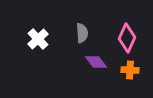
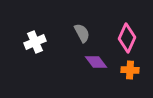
gray semicircle: rotated 24 degrees counterclockwise
white cross: moved 3 px left, 3 px down; rotated 20 degrees clockwise
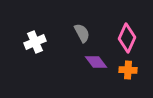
orange cross: moved 2 px left
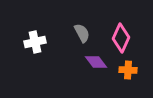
pink diamond: moved 6 px left
white cross: rotated 10 degrees clockwise
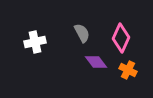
orange cross: rotated 24 degrees clockwise
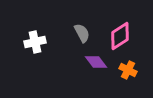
pink diamond: moved 1 px left, 2 px up; rotated 32 degrees clockwise
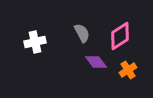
orange cross: rotated 30 degrees clockwise
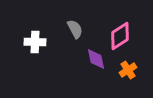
gray semicircle: moved 7 px left, 4 px up
white cross: rotated 15 degrees clockwise
purple diamond: moved 3 px up; rotated 25 degrees clockwise
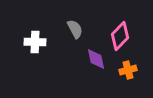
pink diamond: rotated 12 degrees counterclockwise
orange cross: rotated 18 degrees clockwise
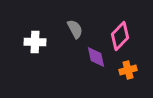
purple diamond: moved 2 px up
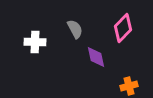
pink diamond: moved 3 px right, 8 px up
orange cross: moved 1 px right, 16 px down
